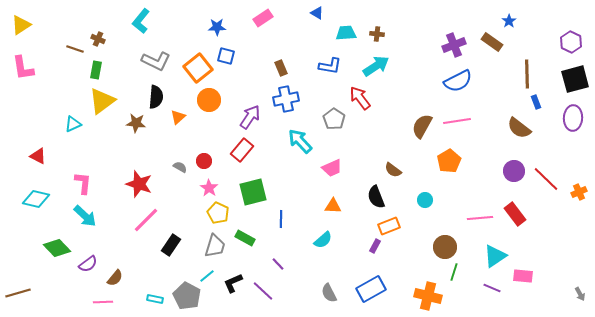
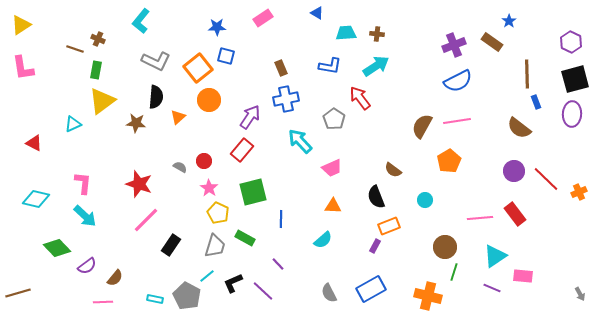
purple ellipse at (573, 118): moved 1 px left, 4 px up
red triangle at (38, 156): moved 4 px left, 13 px up
purple semicircle at (88, 264): moved 1 px left, 2 px down
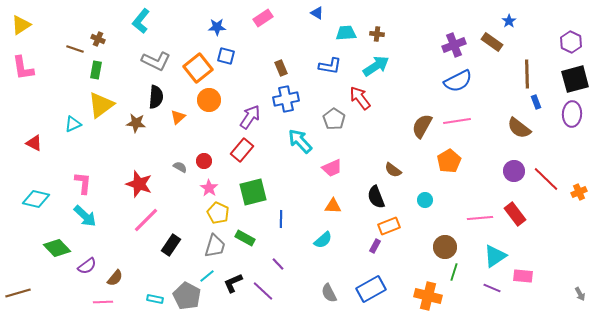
yellow triangle at (102, 101): moved 1 px left, 4 px down
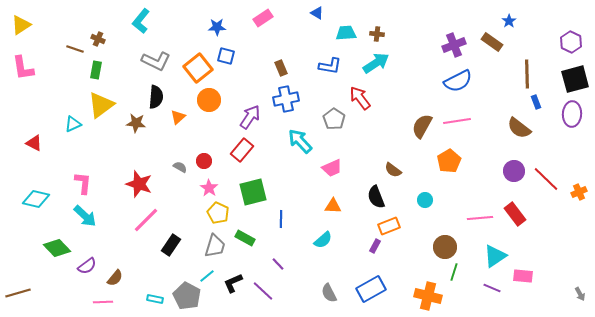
cyan arrow at (376, 66): moved 3 px up
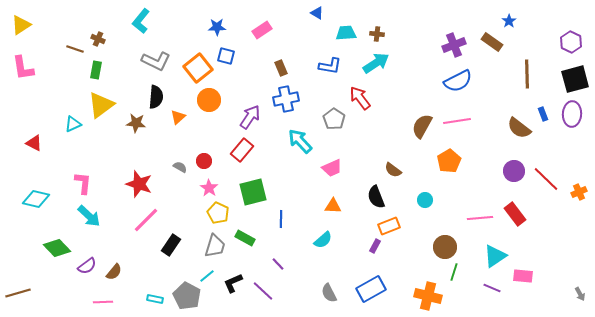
pink rectangle at (263, 18): moved 1 px left, 12 px down
blue rectangle at (536, 102): moved 7 px right, 12 px down
cyan arrow at (85, 216): moved 4 px right
brown semicircle at (115, 278): moved 1 px left, 6 px up
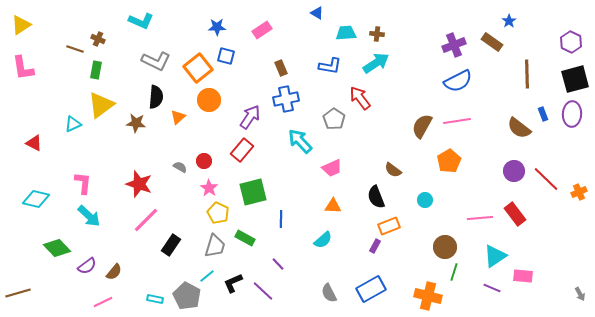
cyan L-shape at (141, 21): rotated 105 degrees counterclockwise
pink line at (103, 302): rotated 24 degrees counterclockwise
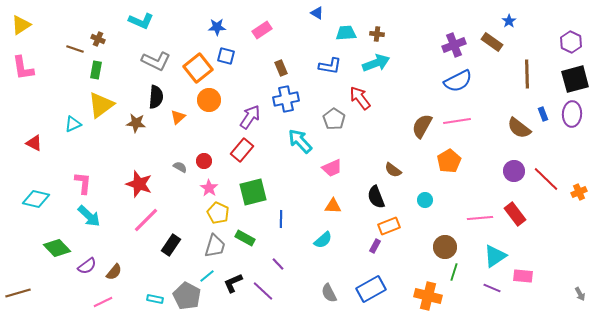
cyan arrow at (376, 63): rotated 12 degrees clockwise
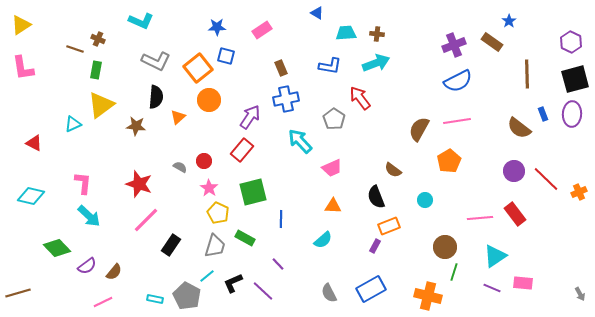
brown star at (136, 123): moved 3 px down
brown semicircle at (422, 126): moved 3 px left, 3 px down
cyan diamond at (36, 199): moved 5 px left, 3 px up
pink rectangle at (523, 276): moved 7 px down
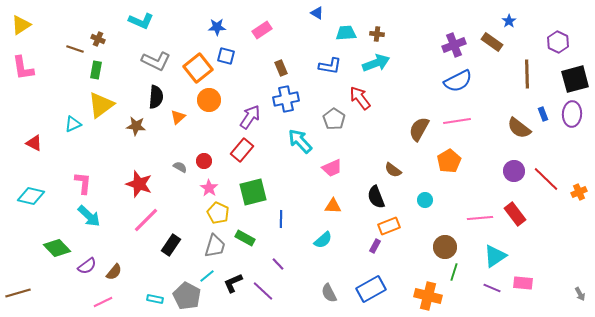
purple hexagon at (571, 42): moved 13 px left
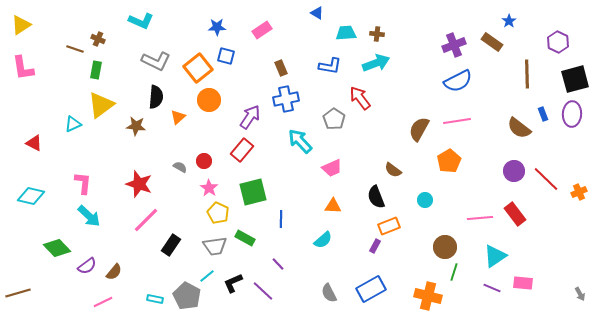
gray trapezoid at (215, 246): rotated 65 degrees clockwise
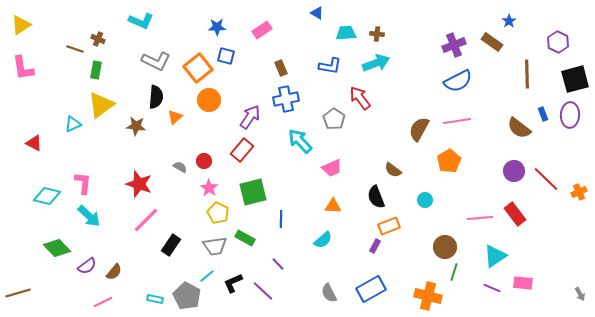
purple ellipse at (572, 114): moved 2 px left, 1 px down
orange triangle at (178, 117): moved 3 px left
cyan diamond at (31, 196): moved 16 px right
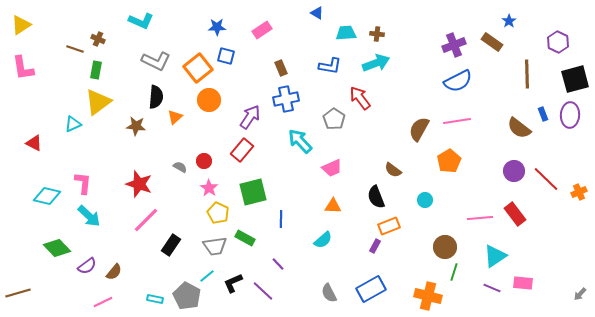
yellow triangle at (101, 105): moved 3 px left, 3 px up
gray arrow at (580, 294): rotated 72 degrees clockwise
